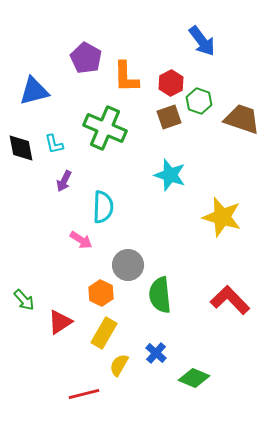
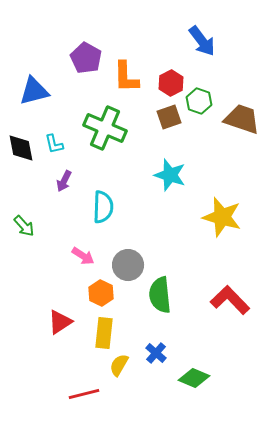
pink arrow: moved 2 px right, 16 px down
green arrow: moved 74 px up
yellow rectangle: rotated 24 degrees counterclockwise
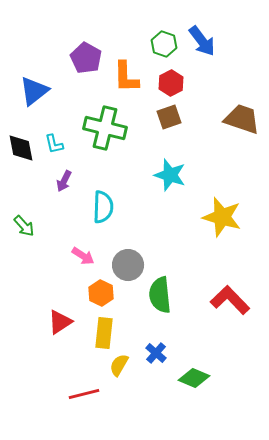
blue triangle: rotated 24 degrees counterclockwise
green hexagon: moved 35 px left, 57 px up
green cross: rotated 9 degrees counterclockwise
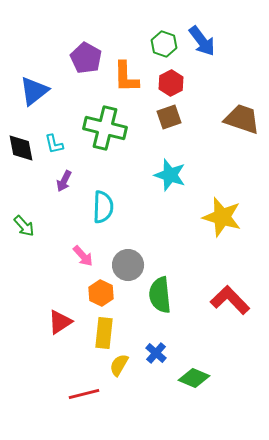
pink arrow: rotated 15 degrees clockwise
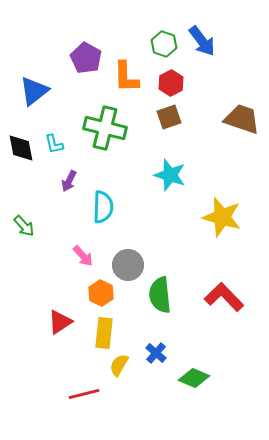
purple arrow: moved 5 px right
red L-shape: moved 6 px left, 3 px up
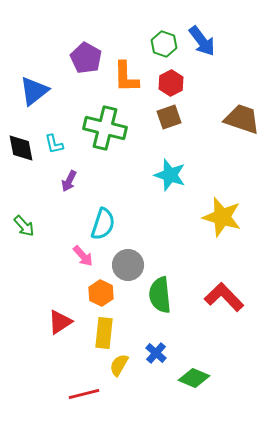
cyan semicircle: moved 17 px down; rotated 16 degrees clockwise
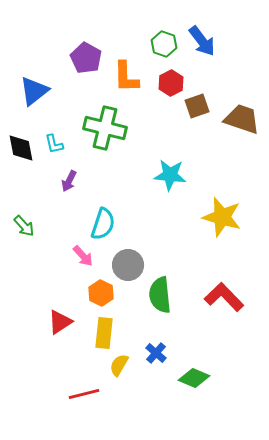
brown square: moved 28 px right, 11 px up
cyan star: rotated 12 degrees counterclockwise
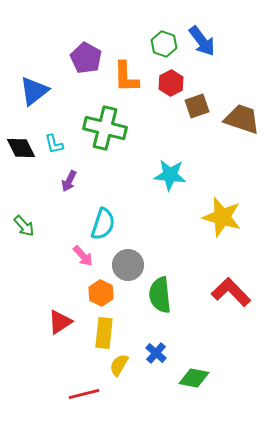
black diamond: rotated 16 degrees counterclockwise
red L-shape: moved 7 px right, 5 px up
green diamond: rotated 12 degrees counterclockwise
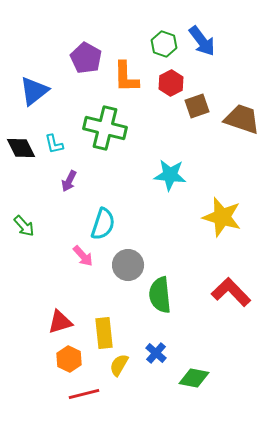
orange hexagon: moved 32 px left, 66 px down
red triangle: rotated 16 degrees clockwise
yellow rectangle: rotated 12 degrees counterclockwise
